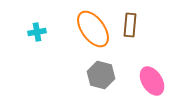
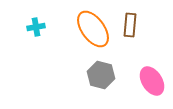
cyan cross: moved 1 px left, 5 px up
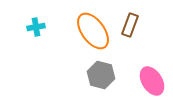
brown rectangle: rotated 15 degrees clockwise
orange ellipse: moved 2 px down
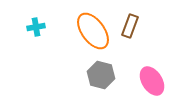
brown rectangle: moved 1 px down
